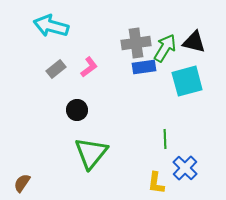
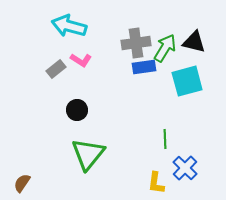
cyan arrow: moved 18 px right
pink L-shape: moved 8 px left, 7 px up; rotated 70 degrees clockwise
green triangle: moved 3 px left, 1 px down
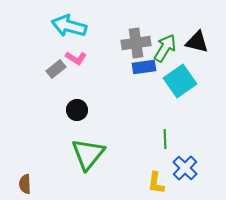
black triangle: moved 3 px right
pink L-shape: moved 5 px left, 2 px up
cyan square: moved 7 px left; rotated 20 degrees counterclockwise
brown semicircle: moved 3 px right, 1 px down; rotated 36 degrees counterclockwise
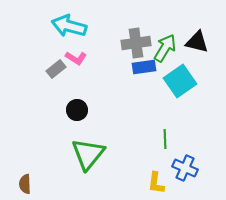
blue cross: rotated 20 degrees counterclockwise
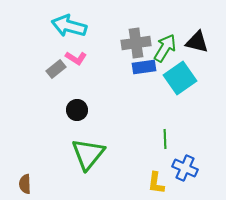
cyan square: moved 3 px up
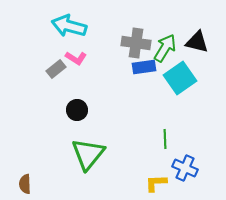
gray cross: rotated 16 degrees clockwise
yellow L-shape: rotated 80 degrees clockwise
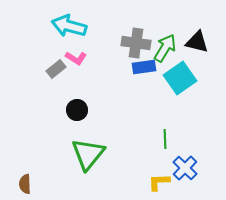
blue cross: rotated 20 degrees clockwise
yellow L-shape: moved 3 px right, 1 px up
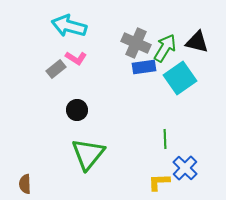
gray cross: rotated 16 degrees clockwise
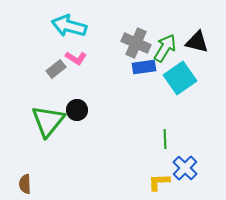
green triangle: moved 40 px left, 33 px up
